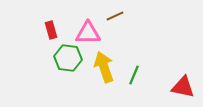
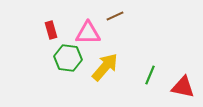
yellow arrow: moved 1 px right; rotated 60 degrees clockwise
green line: moved 16 px right
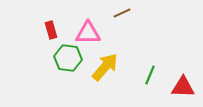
brown line: moved 7 px right, 3 px up
red triangle: rotated 10 degrees counterclockwise
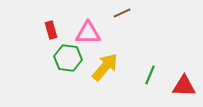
red triangle: moved 1 px right, 1 px up
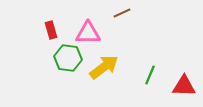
yellow arrow: moved 1 px left; rotated 12 degrees clockwise
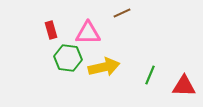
yellow arrow: rotated 24 degrees clockwise
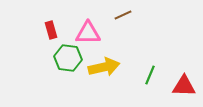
brown line: moved 1 px right, 2 px down
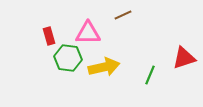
red rectangle: moved 2 px left, 6 px down
red triangle: moved 28 px up; rotated 20 degrees counterclockwise
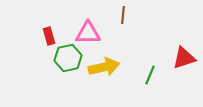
brown line: rotated 60 degrees counterclockwise
green hexagon: rotated 20 degrees counterclockwise
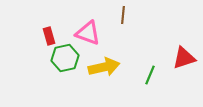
pink triangle: rotated 20 degrees clockwise
green hexagon: moved 3 px left
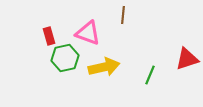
red triangle: moved 3 px right, 1 px down
